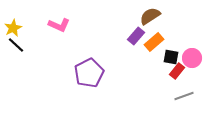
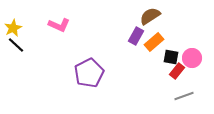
purple rectangle: rotated 12 degrees counterclockwise
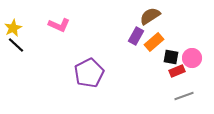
red rectangle: rotated 28 degrees clockwise
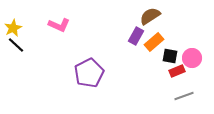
black square: moved 1 px left, 1 px up
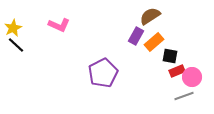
pink circle: moved 19 px down
purple pentagon: moved 14 px right
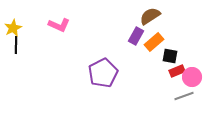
black line: rotated 48 degrees clockwise
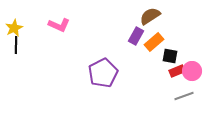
yellow star: moved 1 px right
pink circle: moved 6 px up
